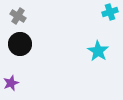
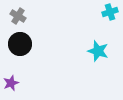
cyan star: rotated 15 degrees counterclockwise
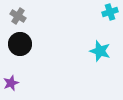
cyan star: moved 2 px right
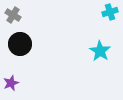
gray cross: moved 5 px left, 1 px up
cyan star: rotated 15 degrees clockwise
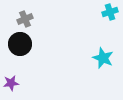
gray cross: moved 12 px right, 4 px down; rotated 35 degrees clockwise
cyan star: moved 3 px right, 7 px down; rotated 10 degrees counterclockwise
purple star: rotated 14 degrees clockwise
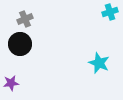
cyan star: moved 4 px left, 5 px down
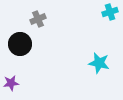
gray cross: moved 13 px right
cyan star: rotated 10 degrees counterclockwise
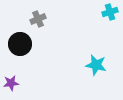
cyan star: moved 3 px left, 2 px down
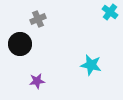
cyan cross: rotated 35 degrees counterclockwise
cyan star: moved 5 px left
purple star: moved 26 px right, 2 px up
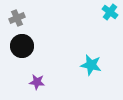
gray cross: moved 21 px left, 1 px up
black circle: moved 2 px right, 2 px down
purple star: moved 1 px down; rotated 14 degrees clockwise
